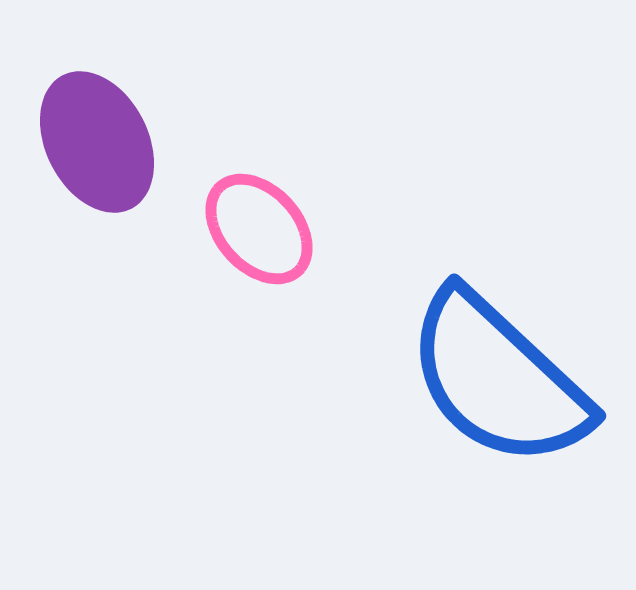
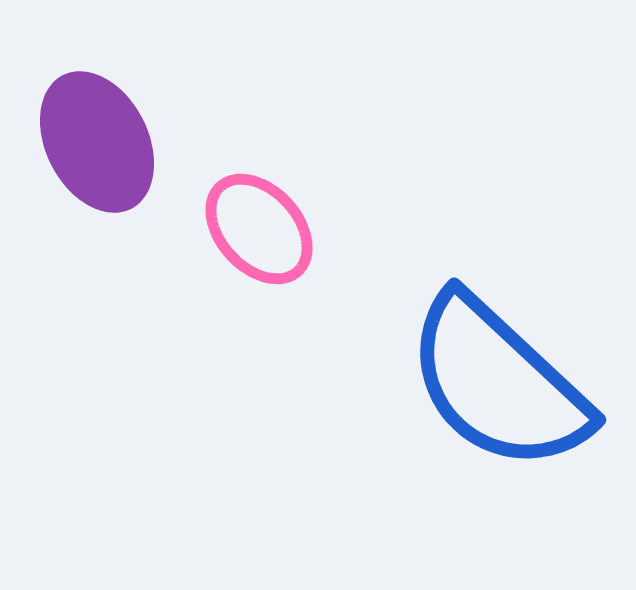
blue semicircle: moved 4 px down
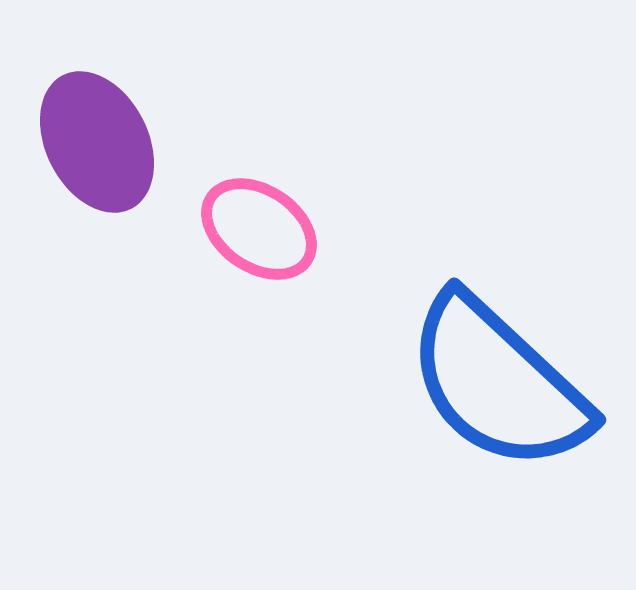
pink ellipse: rotated 14 degrees counterclockwise
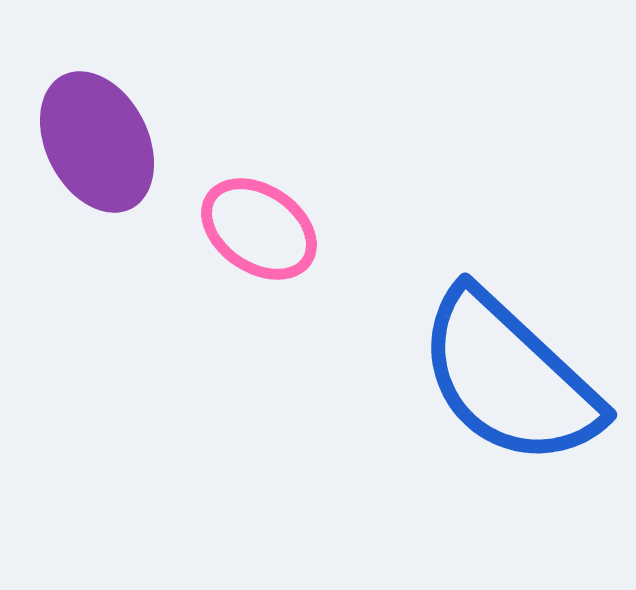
blue semicircle: moved 11 px right, 5 px up
